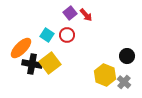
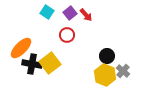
cyan square: moved 23 px up
black circle: moved 20 px left
gray cross: moved 1 px left, 11 px up
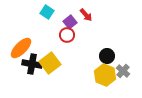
purple square: moved 9 px down
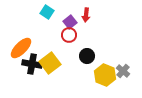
red arrow: rotated 48 degrees clockwise
red circle: moved 2 px right
black circle: moved 20 px left
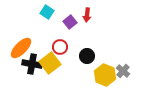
red arrow: moved 1 px right
red circle: moved 9 px left, 12 px down
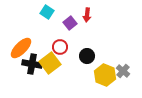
purple square: moved 1 px down
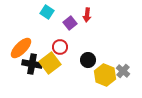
black circle: moved 1 px right, 4 px down
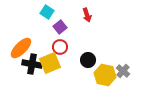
red arrow: rotated 24 degrees counterclockwise
purple square: moved 10 px left, 4 px down
yellow square: rotated 15 degrees clockwise
yellow hexagon: rotated 10 degrees counterclockwise
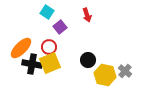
red circle: moved 11 px left
gray cross: moved 2 px right
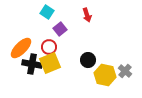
purple square: moved 2 px down
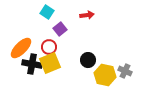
red arrow: rotated 80 degrees counterclockwise
gray cross: rotated 16 degrees counterclockwise
